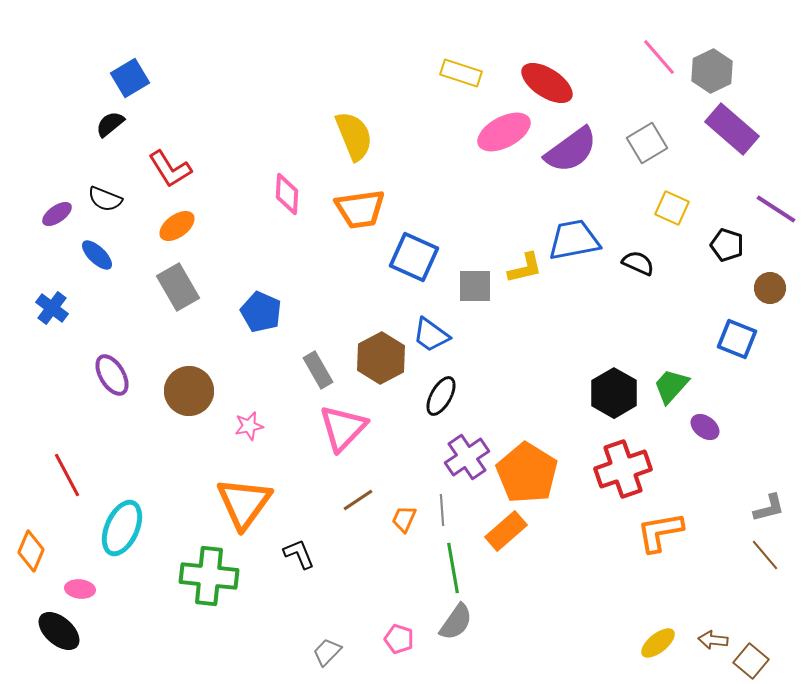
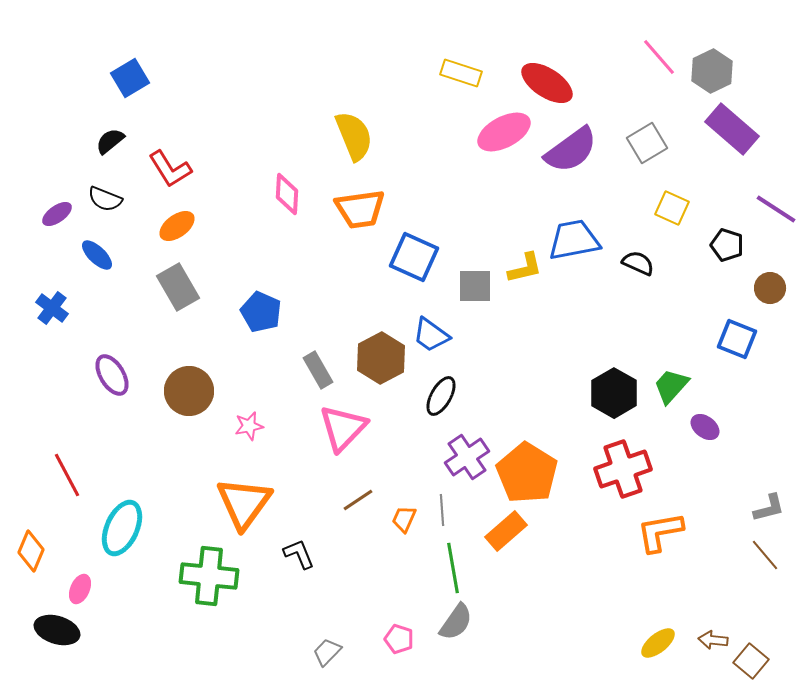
black semicircle at (110, 124): moved 17 px down
pink ellipse at (80, 589): rotated 72 degrees counterclockwise
black ellipse at (59, 631): moved 2 px left, 1 px up; rotated 24 degrees counterclockwise
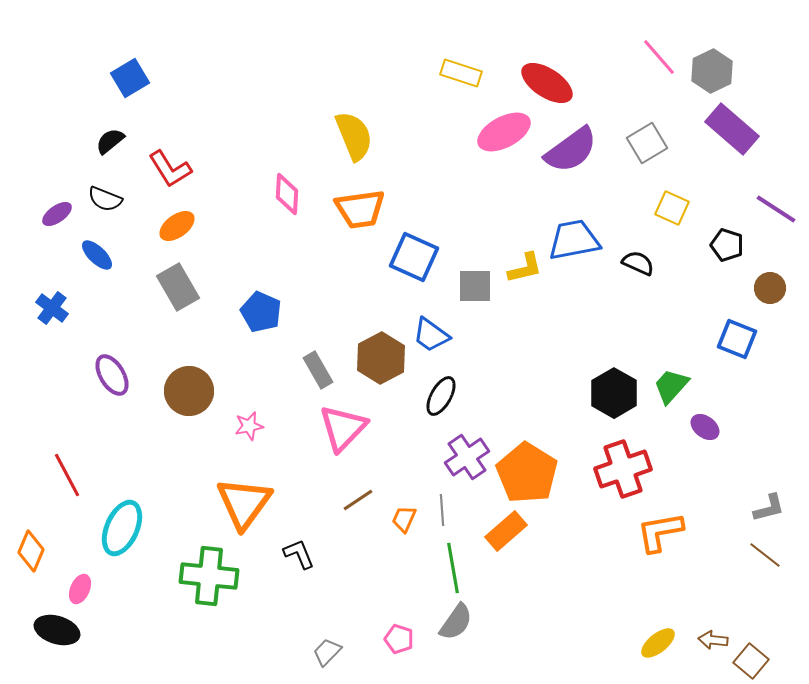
brown line at (765, 555): rotated 12 degrees counterclockwise
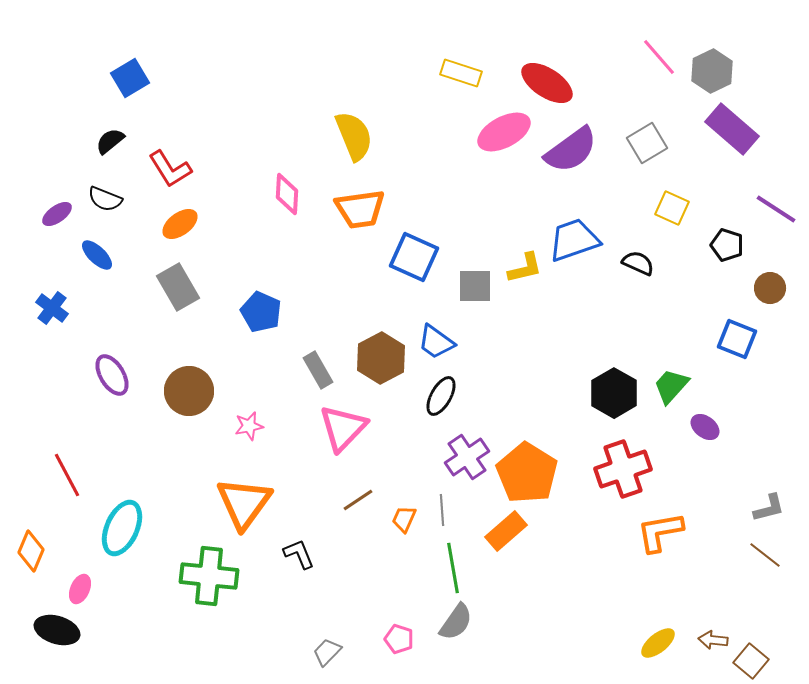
orange ellipse at (177, 226): moved 3 px right, 2 px up
blue trapezoid at (574, 240): rotated 8 degrees counterclockwise
blue trapezoid at (431, 335): moved 5 px right, 7 px down
